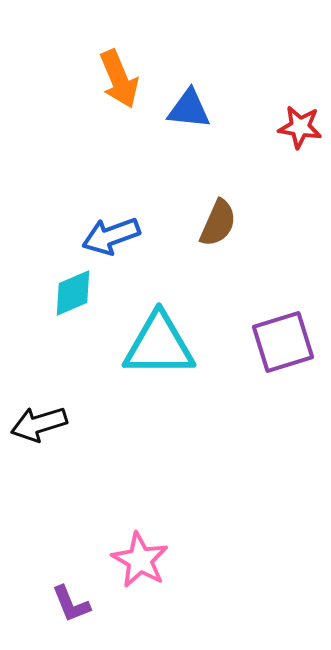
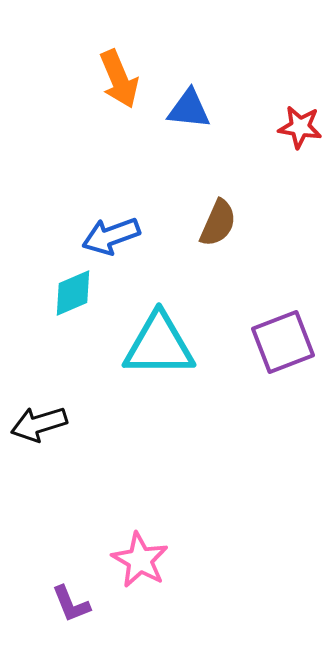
purple square: rotated 4 degrees counterclockwise
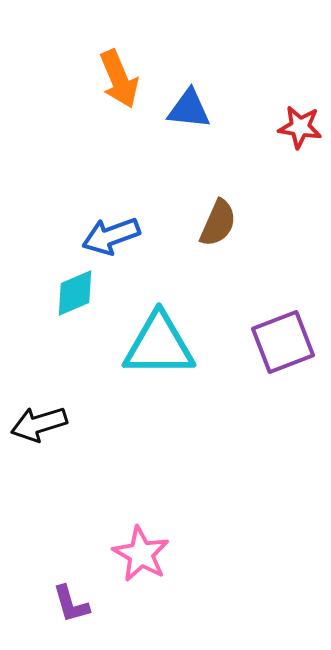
cyan diamond: moved 2 px right
pink star: moved 1 px right, 6 px up
purple L-shape: rotated 6 degrees clockwise
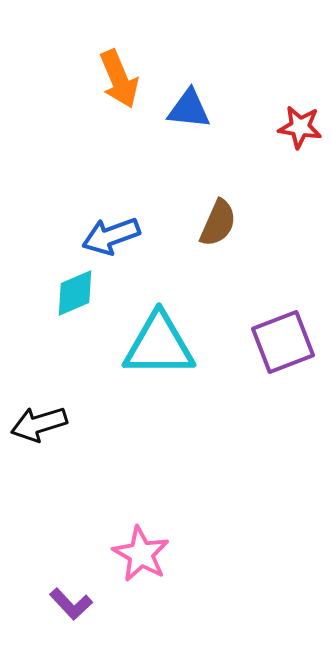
purple L-shape: rotated 27 degrees counterclockwise
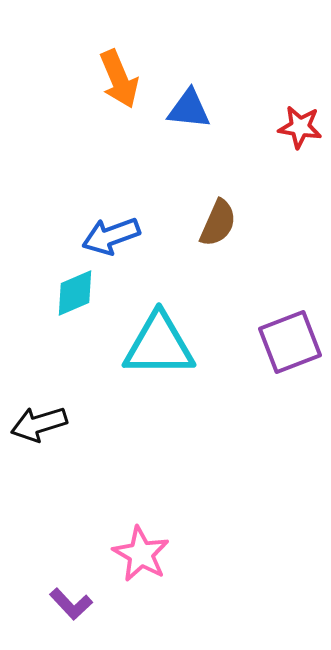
purple square: moved 7 px right
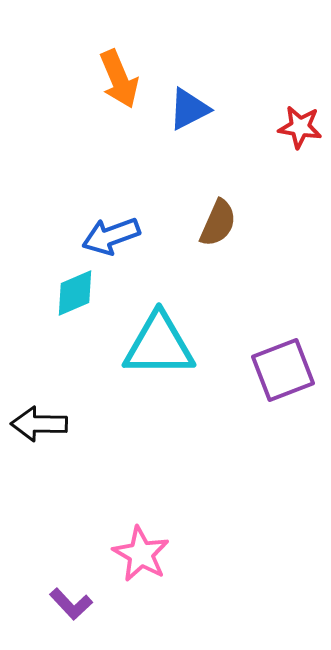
blue triangle: rotated 33 degrees counterclockwise
purple square: moved 7 px left, 28 px down
black arrow: rotated 18 degrees clockwise
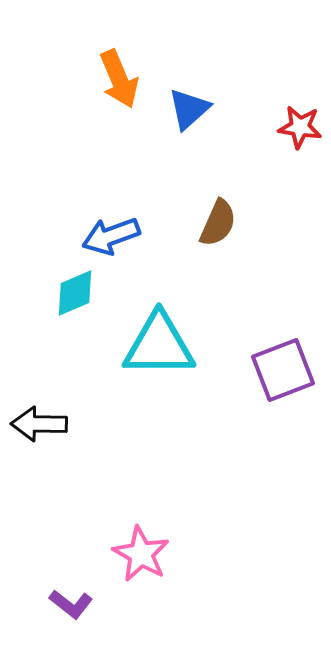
blue triangle: rotated 15 degrees counterclockwise
purple L-shape: rotated 9 degrees counterclockwise
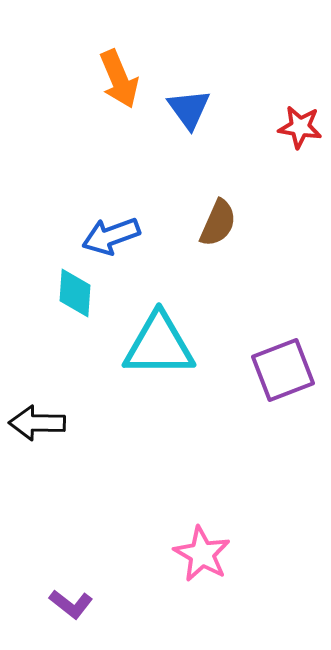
blue triangle: rotated 24 degrees counterclockwise
cyan diamond: rotated 63 degrees counterclockwise
black arrow: moved 2 px left, 1 px up
pink star: moved 61 px right
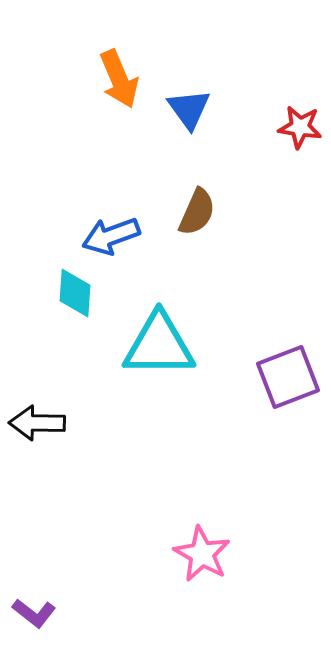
brown semicircle: moved 21 px left, 11 px up
purple square: moved 5 px right, 7 px down
purple L-shape: moved 37 px left, 9 px down
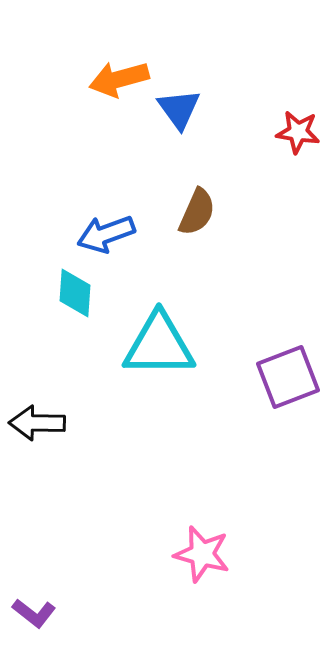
orange arrow: rotated 98 degrees clockwise
blue triangle: moved 10 px left
red star: moved 2 px left, 5 px down
blue arrow: moved 5 px left, 2 px up
pink star: rotated 14 degrees counterclockwise
